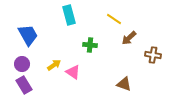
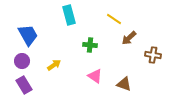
purple circle: moved 3 px up
pink triangle: moved 22 px right, 4 px down
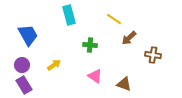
purple circle: moved 4 px down
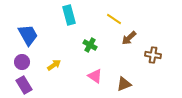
green cross: rotated 24 degrees clockwise
purple circle: moved 3 px up
brown triangle: rotated 42 degrees counterclockwise
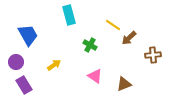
yellow line: moved 1 px left, 6 px down
brown cross: rotated 14 degrees counterclockwise
purple circle: moved 6 px left
